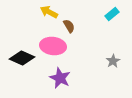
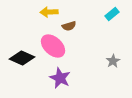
yellow arrow: rotated 30 degrees counterclockwise
brown semicircle: rotated 104 degrees clockwise
pink ellipse: rotated 35 degrees clockwise
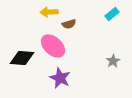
brown semicircle: moved 2 px up
black diamond: rotated 20 degrees counterclockwise
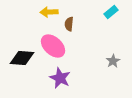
cyan rectangle: moved 1 px left, 2 px up
brown semicircle: rotated 112 degrees clockwise
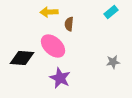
gray star: moved 1 px down; rotated 24 degrees clockwise
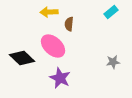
black diamond: rotated 40 degrees clockwise
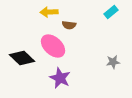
brown semicircle: moved 1 px down; rotated 88 degrees counterclockwise
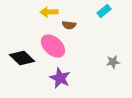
cyan rectangle: moved 7 px left, 1 px up
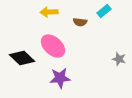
brown semicircle: moved 11 px right, 3 px up
gray star: moved 6 px right, 3 px up; rotated 24 degrees clockwise
purple star: rotated 30 degrees counterclockwise
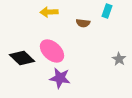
cyan rectangle: moved 3 px right; rotated 32 degrees counterclockwise
brown semicircle: moved 3 px right, 1 px down
pink ellipse: moved 1 px left, 5 px down
gray star: rotated 16 degrees clockwise
purple star: rotated 15 degrees clockwise
